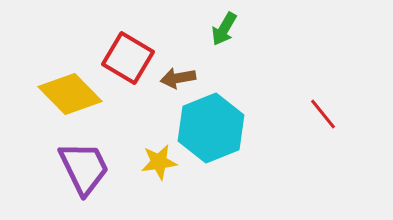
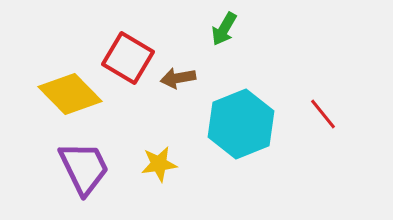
cyan hexagon: moved 30 px right, 4 px up
yellow star: moved 2 px down
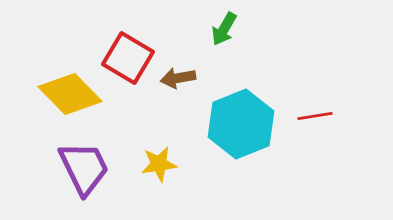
red line: moved 8 px left, 2 px down; rotated 60 degrees counterclockwise
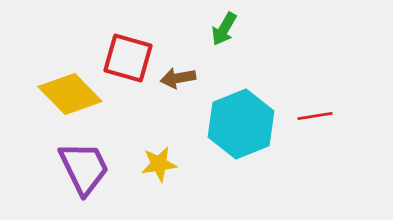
red square: rotated 15 degrees counterclockwise
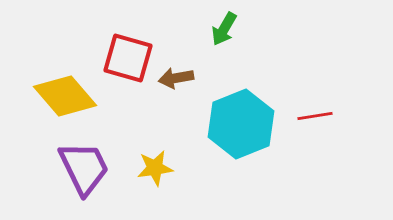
brown arrow: moved 2 px left
yellow diamond: moved 5 px left, 2 px down; rotated 4 degrees clockwise
yellow star: moved 4 px left, 4 px down
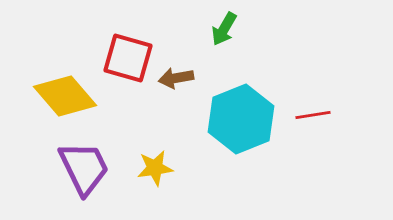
red line: moved 2 px left, 1 px up
cyan hexagon: moved 5 px up
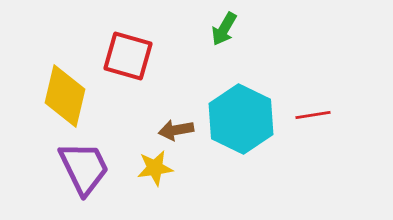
red square: moved 2 px up
brown arrow: moved 52 px down
yellow diamond: rotated 54 degrees clockwise
cyan hexagon: rotated 12 degrees counterclockwise
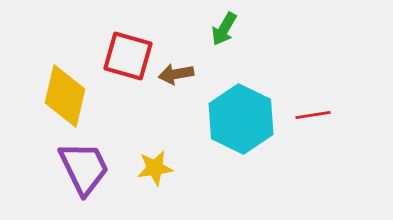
brown arrow: moved 56 px up
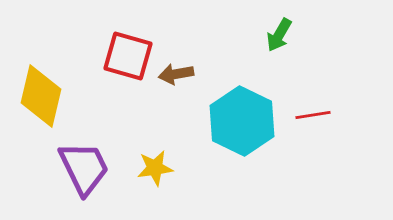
green arrow: moved 55 px right, 6 px down
yellow diamond: moved 24 px left
cyan hexagon: moved 1 px right, 2 px down
